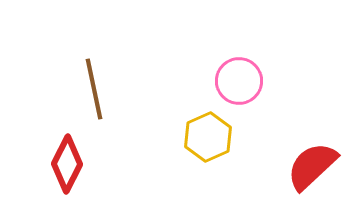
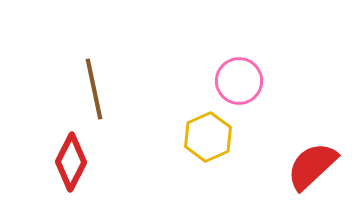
red diamond: moved 4 px right, 2 px up
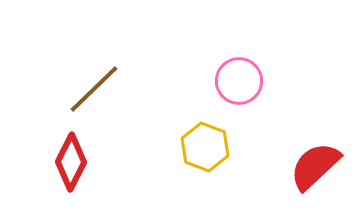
brown line: rotated 58 degrees clockwise
yellow hexagon: moved 3 px left, 10 px down; rotated 15 degrees counterclockwise
red semicircle: moved 3 px right
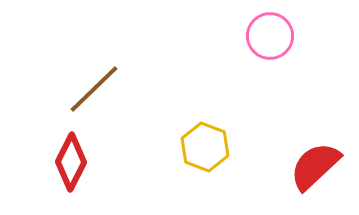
pink circle: moved 31 px right, 45 px up
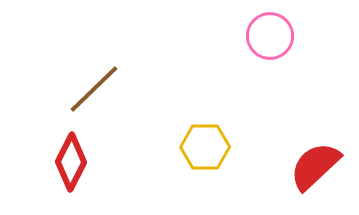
yellow hexagon: rotated 21 degrees counterclockwise
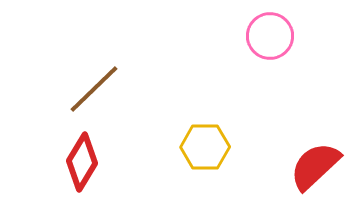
red diamond: moved 11 px right; rotated 4 degrees clockwise
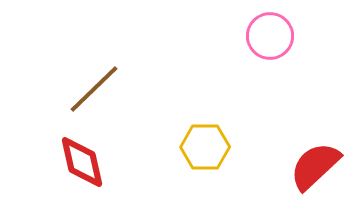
red diamond: rotated 44 degrees counterclockwise
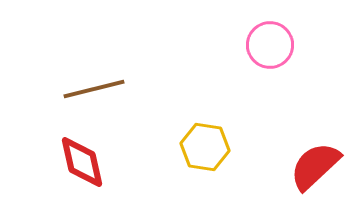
pink circle: moved 9 px down
brown line: rotated 30 degrees clockwise
yellow hexagon: rotated 9 degrees clockwise
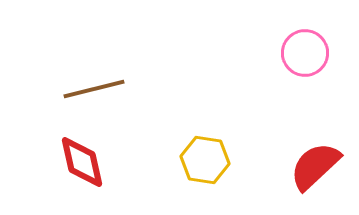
pink circle: moved 35 px right, 8 px down
yellow hexagon: moved 13 px down
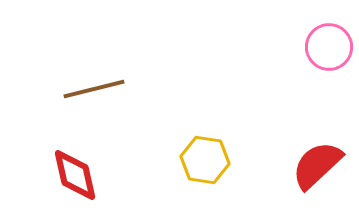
pink circle: moved 24 px right, 6 px up
red diamond: moved 7 px left, 13 px down
red semicircle: moved 2 px right, 1 px up
